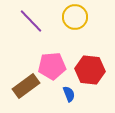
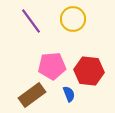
yellow circle: moved 2 px left, 2 px down
purple line: rotated 8 degrees clockwise
red hexagon: moved 1 px left, 1 px down
brown rectangle: moved 6 px right, 9 px down
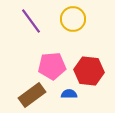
blue semicircle: rotated 70 degrees counterclockwise
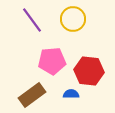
purple line: moved 1 px right, 1 px up
pink pentagon: moved 5 px up
blue semicircle: moved 2 px right
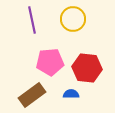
purple line: rotated 24 degrees clockwise
pink pentagon: moved 2 px left, 1 px down
red hexagon: moved 2 px left, 3 px up
